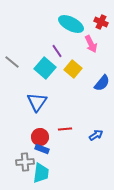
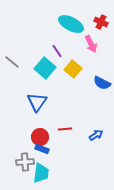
blue semicircle: rotated 78 degrees clockwise
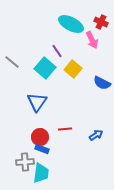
pink arrow: moved 1 px right, 4 px up
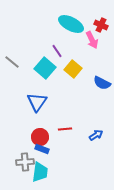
red cross: moved 3 px down
cyan trapezoid: moved 1 px left, 1 px up
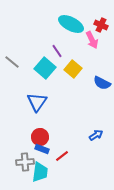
red line: moved 3 px left, 27 px down; rotated 32 degrees counterclockwise
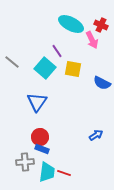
yellow square: rotated 30 degrees counterclockwise
red line: moved 2 px right, 17 px down; rotated 56 degrees clockwise
cyan trapezoid: moved 7 px right
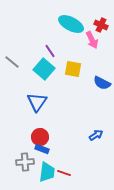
purple line: moved 7 px left
cyan square: moved 1 px left, 1 px down
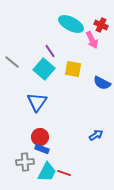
cyan trapezoid: rotated 20 degrees clockwise
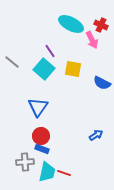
blue triangle: moved 1 px right, 5 px down
red circle: moved 1 px right, 1 px up
cyan trapezoid: rotated 15 degrees counterclockwise
